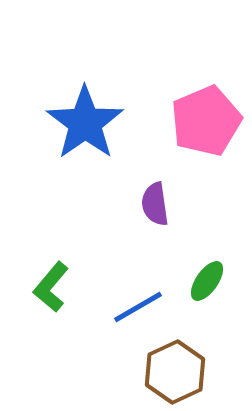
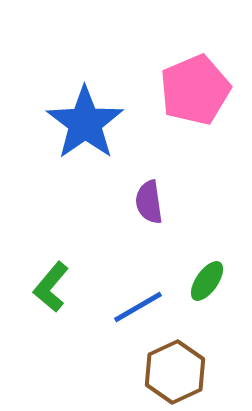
pink pentagon: moved 11 px left, 31 px up
purple semicircle: moved 6 px left, 2 px up
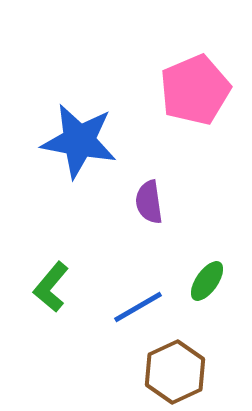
blue star: moved 6 px left, 18 px down; rotated 26 degrees counterclockwise
